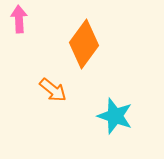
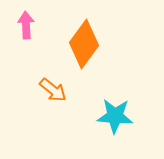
pink arrow: moved 7 px right, 6 px down
cyan star: rotated 15 degrees counterclockwise
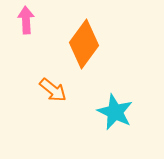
pink arrow: moved 5 px up
cyan star: moved 4 px up; rotated 21 degrees clockwise
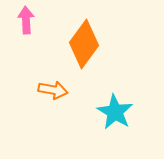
orange arrow: rotated 28 degrees counterclockwise
cyan star: rotated 6 degrees clockwise
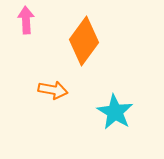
orange diamond: moved 3 px up
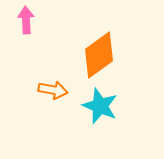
orange diamond: moved 15 px right, 14 px down; rotated 18 degrees clockwise
cyan star: moved 15 px left, 6 px up; rotated 9 degrees counterclockwise
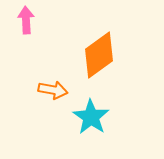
cyan star: moved 9 px left, 11 px down; rotated 12 degrees clockwise
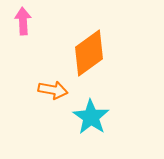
pink arrow: moved 3 px left, 1 px down
orange diamond: moved 10 px left, 2 px up
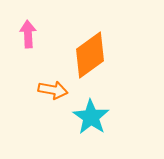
pink arrow: moved 5 px right, 13 px down
orange diamond: moved 1 px right, 2 px down
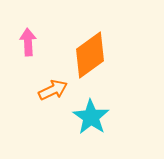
pink arrow: moved 8 px down
orange arrow: rotated 36 degrees counterclockwise
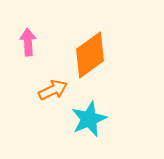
cyan star: moved 2 px left, 2 px down; rotated 15 degrees clockwise
